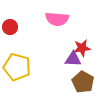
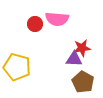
red circle: moved 25 px right, 3 px up
purple triangle: moved 1 px right
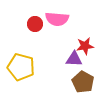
red star: moved 3 px right, 2 px up
yellow pentagon: moved 4 px right
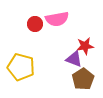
pink semicircle: rotated 15 degrees counterclockwise
purple triangle: rotated 18 degrees clockwise
brown pentagon: moved 3 px up; rotated 10 degrees clockwise
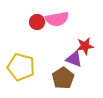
red circle: moved 2 px right, 2 px up
brown pentagon: moved 20 px left, 1 px up
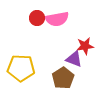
red circle: moved 4 px up
yellow pentagon: moved 1 px down; rotated 12 degrees counterclockwise
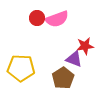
pink semicircle: rotated 10 degrees counterclockwise
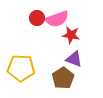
red star: moved 14 px left, 11 px up; rotated 18 degrees clockwise
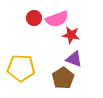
red circle: moved 3 px left
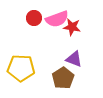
red star: moved 1 px right, 8 px up
